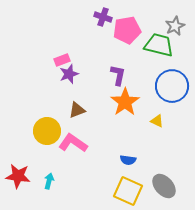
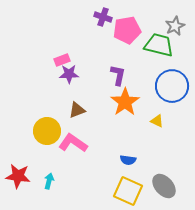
purple star: rotated 18 degrees clockwise
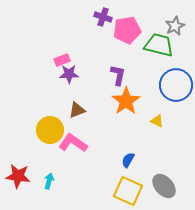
blue circle: moved 4 px right, 1 px up
orange star: moved 1 px right, 1 px up
yellow circle: moved 3 px right, 1 px up
blue semicircle: rotated 112 degrees clockwise
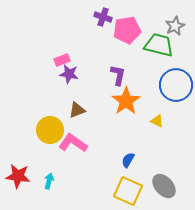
purple star: rotated 12 degrees clockwise
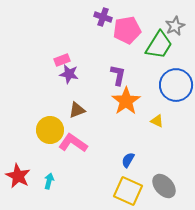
green trapezoid: rotated 108 degrees clockwise
red star: rotated 20 degrees clockwise
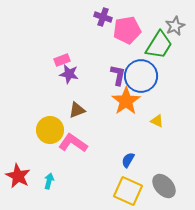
blue circle: moved 35 px left, 9 px up
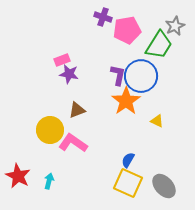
yellow square: moved 8 px up
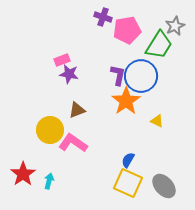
red star: moved 5 px right, 2 px up; rotated 10 degrees clockwise
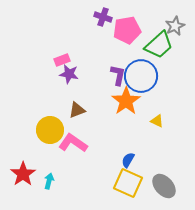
green trapezoid: rotated 16 degrees clockwise
